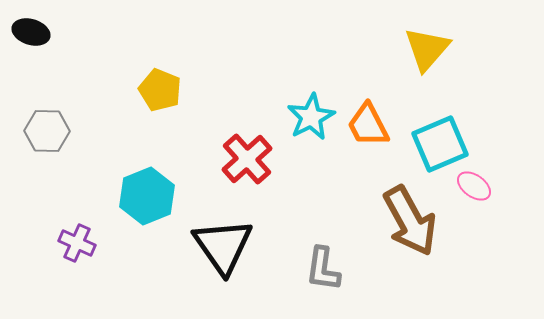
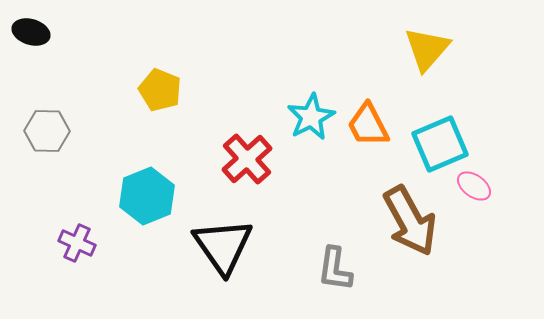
gray L-shape: moved 12 px right
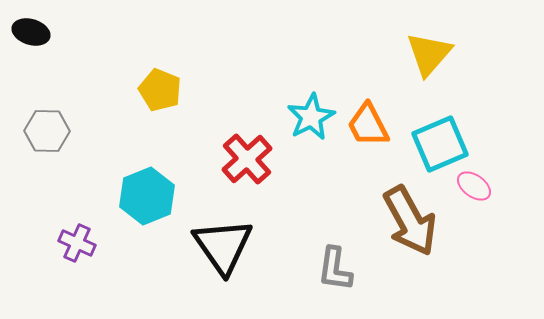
yellow triangle: moved 2 px right, 5 px down
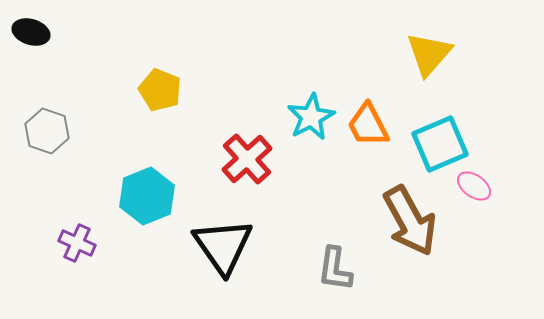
gray hexagon: rotated 18 degrees clockwise
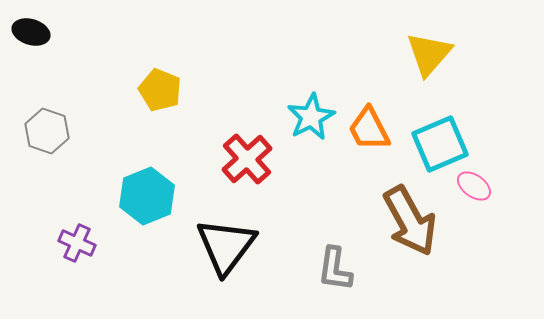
orange trapezoid: moved 1 px right, 4 px down
black triangle: moved 3 px right; rotated 12 degrees clockwise
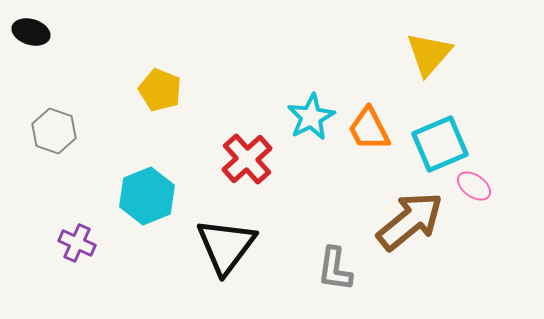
gray hexagon: moved 7 px right
brown arrow: rotated 100 degrees counterclockwise
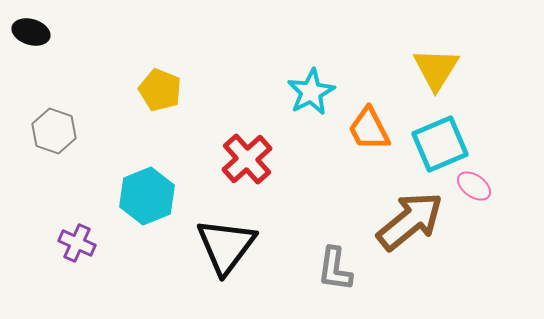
yellow triangle: moved 7 px right, 15 px down; rotated 9 degrees counterclockwise
cyan star: moved 25 px up
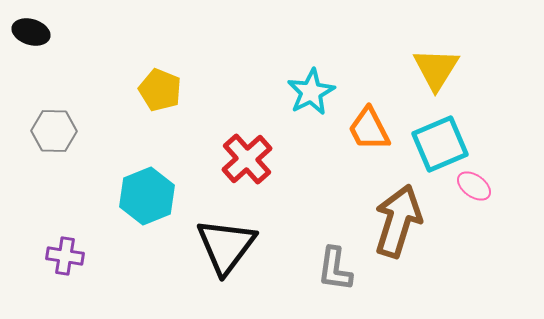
gray hexagon: rotated 18 degrees counterclockwise
brown arrow: moved 12 px left; rotated 34 degrees counterclockwise
purple cross: moved 12 px left, 13 px down; rotated 15 degrees counterclockwise
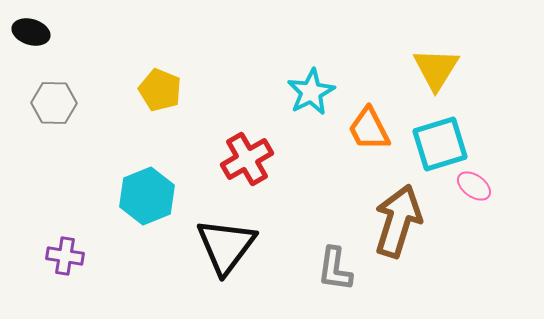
gray hexagon: moved 28 px up
cyan square: rotated 6 degrees clockwise
red cross: rotated 12 degrees clockwise
